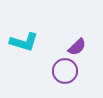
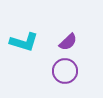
purple semicircle: moved 9 px left, 5 px up
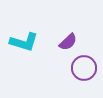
purple circle: moved 19 px right, 3 px up
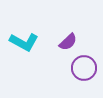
cyan L-shape: rotated 12 degrees clockwise
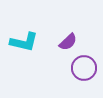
cyan L-shape: rotated 16 degrees counterclockwise
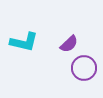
purple semicircle: moved 1 px right, 2 px down
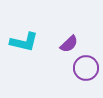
purple circle: moved 2 px right
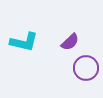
purple semicircle: moved 1 px right, 2 px up
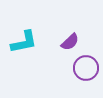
cyan L-shape: rotated 24 degrees counterclockwise
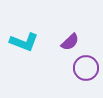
cyan L-shape: rotated 32 degrees clockwise
